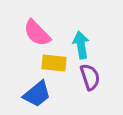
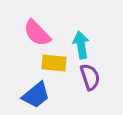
blue trapezoid: moved 1 px left, 1 px down
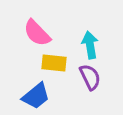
cyan arrow: moved 9 px right
purple semicircle: rotated 8 degrees counterclockwise
blue trapezoid: moved 1 px down
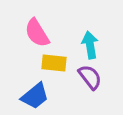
pink semicircle: rotated 12 degrees clockwise
purple semicircle: rotated 12 degrees counterclockwise
blue trapezoid: moved 1 px left
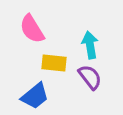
pink semicircle: moved 5 px left, 4 px up
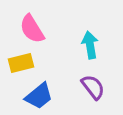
yellow rectangle: moved 33 px left; rotated 20 degrees counterclockwise
purple semicircle: moved 3 px right, 10 px down
blue trapezoid: moved 4 px right
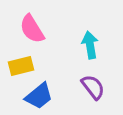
yellow rectangle: moved 3 px down
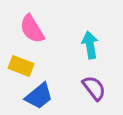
yellow rectangle: rotated 35 degrees clockwise
purple semicircle: moved 1 px right, 1 px down
